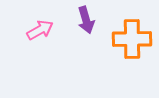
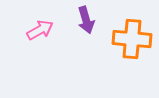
orange cross: rotated 6 degrees clockwise
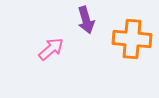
pink arrow: moved 11 px right, 19 px down; rotated 12 degrees counterclockwise
